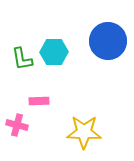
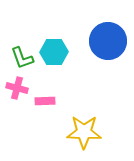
green L-shape: moved 1 px up; rotated 10 degrees counterclockwise
pink rectangle: moved 6 px right
pink cross: moved 37 px up
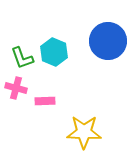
cyan hexagon: rotated 24 degrees clockwise
pink cross: moved 1 px left
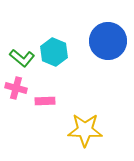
green L-shape: rotated 30 degrees counterclockwise
yellow star: moved 1 px right, 2 px up
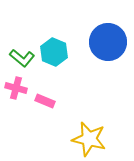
blue circle: moved 1 px down
pink rectangle: rotated 24 degrees clockwise
yellow star: moved 4 px right, 9 px down; rotated 12 degrees clockwise
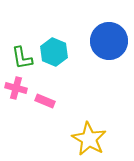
blue circle: moved 1 px right, 1 px up
green L-shape: rotated 40 degrees clockwise
yellow star: rotated 16 degrees clockwise
